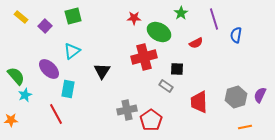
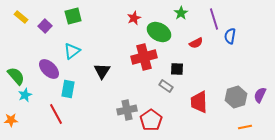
red star: rotated 24 degrees counterclockwise
blue semicircle: moved 6 px left, 1 px down
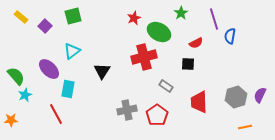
black square: moved 11 px right, 5 px up
red pentagon: moved 6 px right, 5 px up
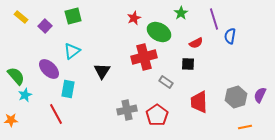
gray rectangle: moved 4 px up
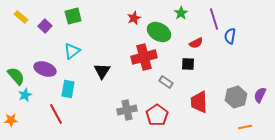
purple ellipse: moved 4 px left; rotated 25 degrees counterclockwise
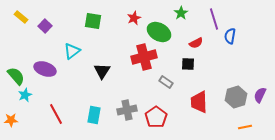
green square: moved 20 px right, 5 px down; rotated 24 degrees clockwise
cyan rectangle: moved 26 px right, 26 px down
red pentagon: moved 1 px left, 2 px down
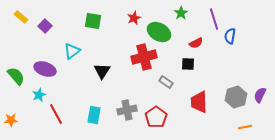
cyan star: moved 14 px right
